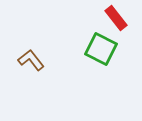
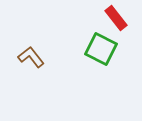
brown L-shape: moved 3 px up
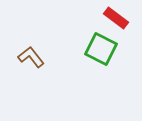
red rectangle: rotated 15 degrees counterclockwise
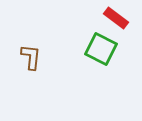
brown L-shape: rotated 44 degrees clockwise
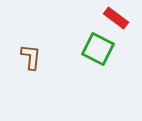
green square: moved 3 px left
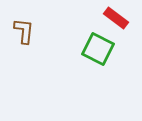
brown L-shape: moved 7 px left, 26 px up
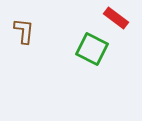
green square: moved 6 px left
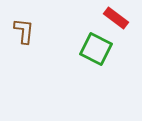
green square: moved 4 px right
